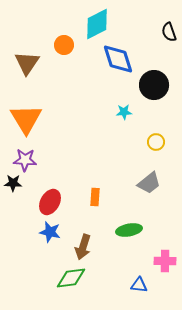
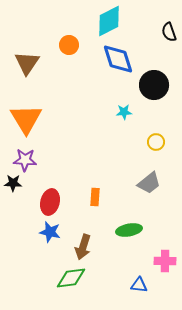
cyan diamond: moved 12 px right, 3 px up
orange circle: moved 5 px right
red ellipse: rotated 15 degrees counterclockwise
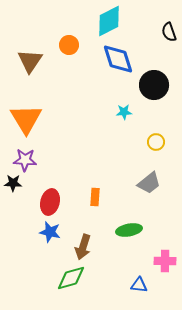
brown triangle: moved 3 px right, 2 px up
green diamond: rotated 8 degrees counterclockwise
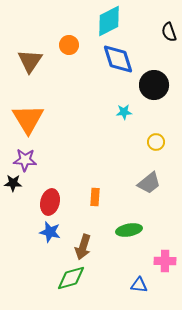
orange triangle: moved 2 px right
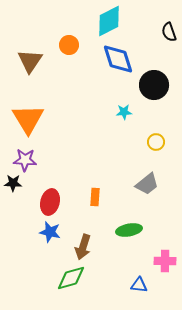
gray trapezoid: moved 2 px left, 1 px down
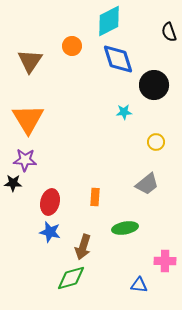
orange circle: moved 3 px right, 1 px down
green ellipse: moved 4 px left, 2 px up
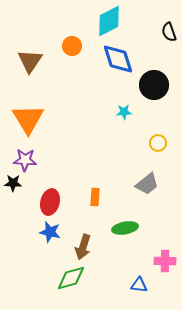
yellow circle: moved 2 px right, 1 px down
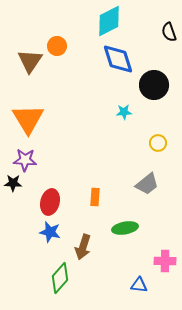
orange circle: moved 15 px left
green diamond: moved 11 px left; rotated 32 degrees counterclockwise
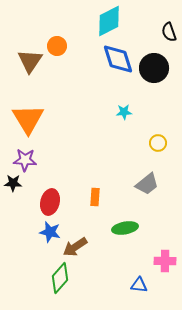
black circle: moved 17 px up
brown arrow: moved 8 px left; rotated 40 degrees clockwise
